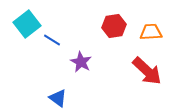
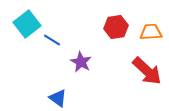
red hexagon: moved 2 px right, 1 px down
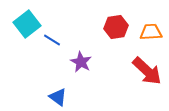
blue triangle: moved 1 px up
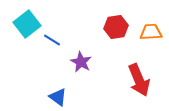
red arrow: moved 8 px left, 9 px down; rotated 24 degrees clockwise
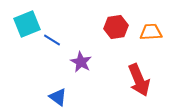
cyan square: rotated 16 degrees clockwise
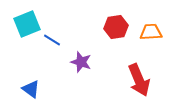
purple star: rotated 10 degrees counterclockwise
blue triangle: moved 27 px left, 8 px up
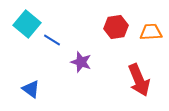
cyan square: rotated 28 degrees counterclockwise
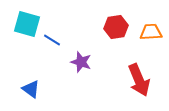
cyan square: rotated 24 degrees counterclockwise
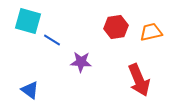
cyan square: moved 1 px right, 3 px up
orange trapezoid: rotated 10 degrees counterclockwise
purple star: rotated 15 degrees counterclockwise
blue triangle: moved 1 px left, 1 px down
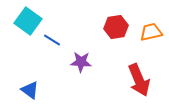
cyan square: rotated 20 degrees clockwise
